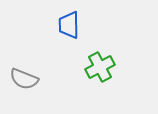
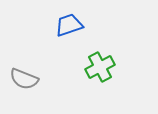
blue trapezoid: rotated 72 degrees clockwise
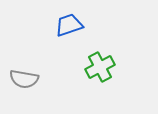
gray semicircle: rotated 12 degrees counterclockwise
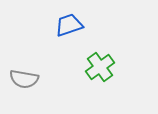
green cross: rotated 8 degrees counterclockwise
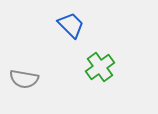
blue trapezoid: moved 2 px right; rotated 64 degrees clockwise
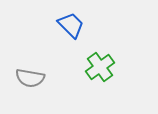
gray semicircle: moved 6 px right, 1 px up
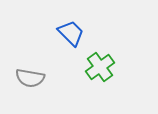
blue trapezoid: moved 8 px down
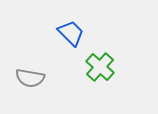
green cross: rotated 12 degrees counterclockwise
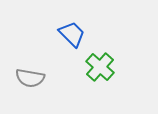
blue trapezoid: moved 1 px right, 1 px down
